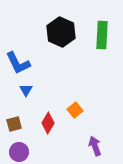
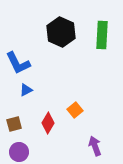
blue triangle: rotated 32 degrees clockwise
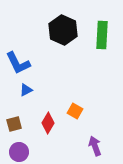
black hexagon: moved 2 px right, 2 px up
orange square: moved 1 px down; rotated 21 degrees counterclockwise
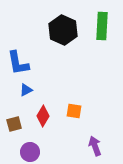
green rectangle: moved 9 px up
blue L-shape: rotated 16 degrees clockwise
orange square: moved 1 px left; rotated 21 degrees counterclockwise
red diamond: moved 5 px left, 7 px up
purple circle: moved 11 px right
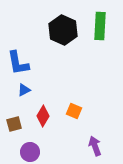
green rectangle: moved 2 px left
blue triangle: moved 2 px left
orange square: rotated 14 degrees clockwise
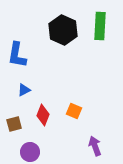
blue L-shape: moved 1 px left, 8 px up; rotated 20 degrees clockwise
red diamond: moved 1 px up; rotated 10 degrees counterclockwise
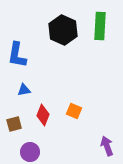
blue triangle: rotated 16 degrees clockwise
purple arrow: moved 12 px right
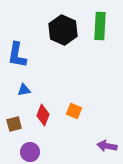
purple arrow: rotated 60 degrees counterclockwise
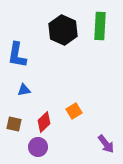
orange square: rotated 35 degrees clockwise
red diamond: moved 1 px right, 7 px down; rotated 25 degrees clockwise
brown square: rotated 28 degrees clockwise
purple arrow: moved 1 px left, 2 px up; rotated 138 degrees counterclockwise
purple circle: moved 8 px right, 5 px up
